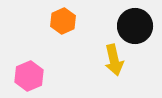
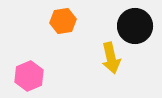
orange hexagon: rotated 15 degrees clockwise
yellow arrow: moved 3 px left, 2 px up
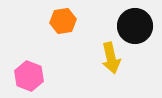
pink hexagon: rotated 16 degrees counterclockwise
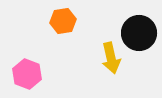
black circle: moved 4 px right, 7 px down
pink hexagon: moved 2 px left, 2 px up
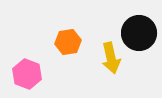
orange hexagon: moved 5 px right, 21 px down
